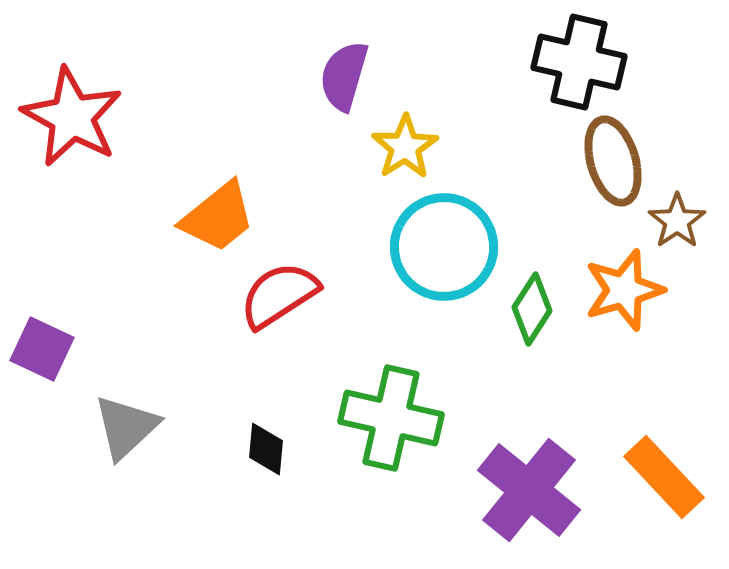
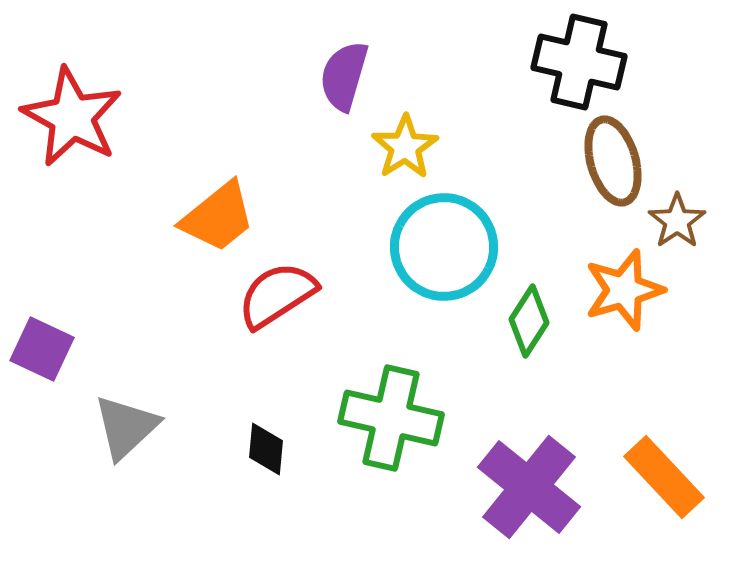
red semicircle: moved 2 px left
green diamond: moved 3 px left, 12 px down
purple cross: moved 3 px up
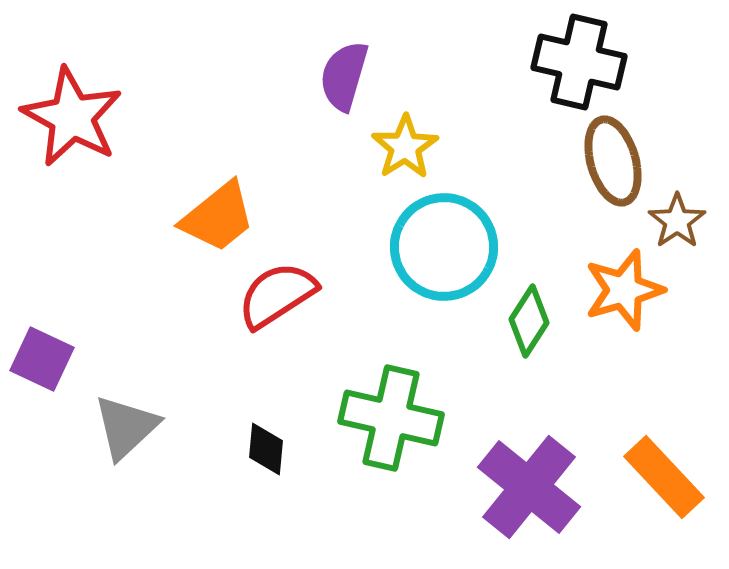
purple square: moved 10 px down
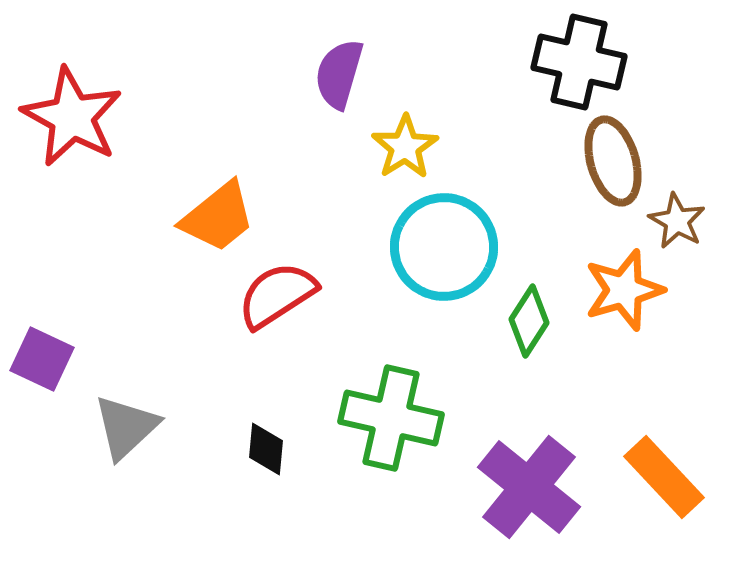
purple semicircle: moved 5 px left, 2 px up
brown star: rotated 8 degrees counterclockwise
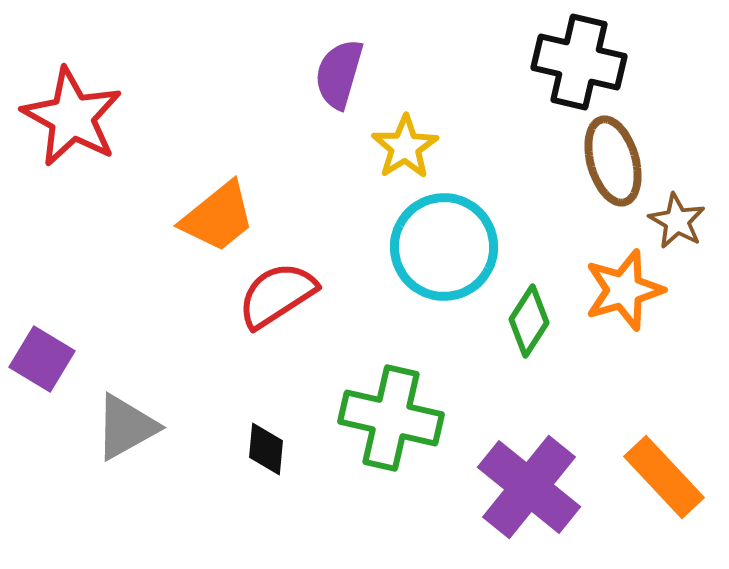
purple square: rotated 6 degrees clockwise
gray triangle: rotated 14 degrees clockwise
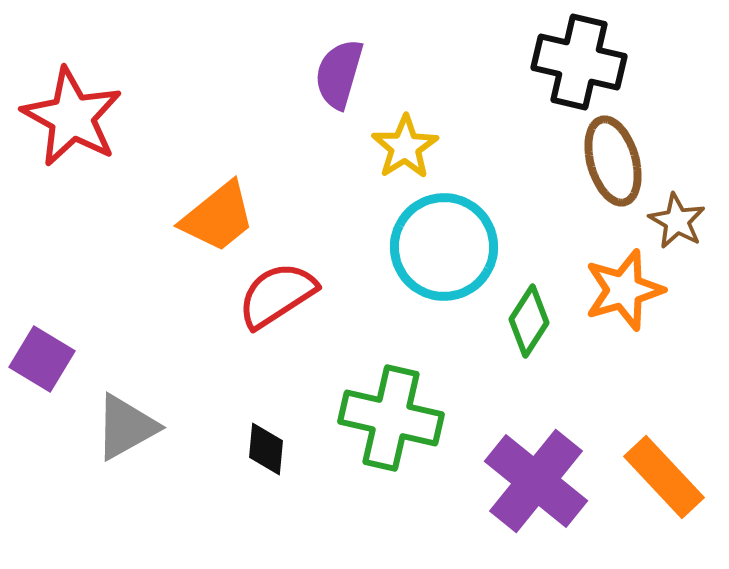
purple cross: moved 7 px right, 6 px up
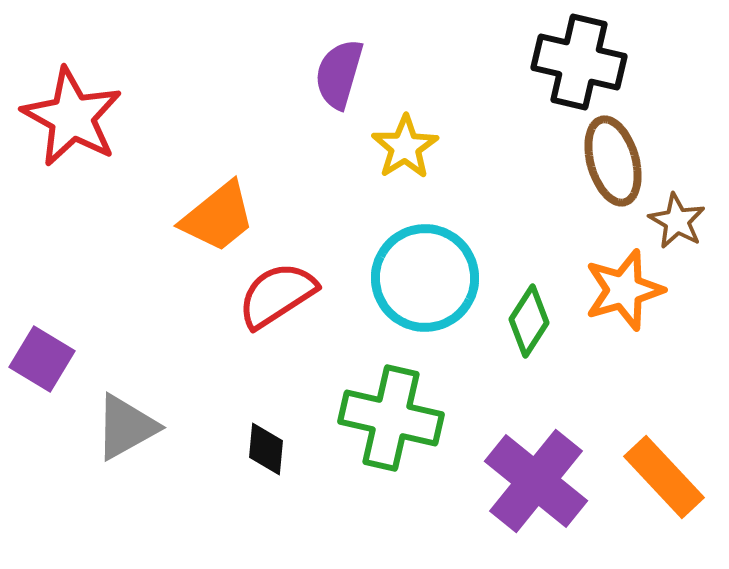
cyan circle: moved 19 px left, 31 px down
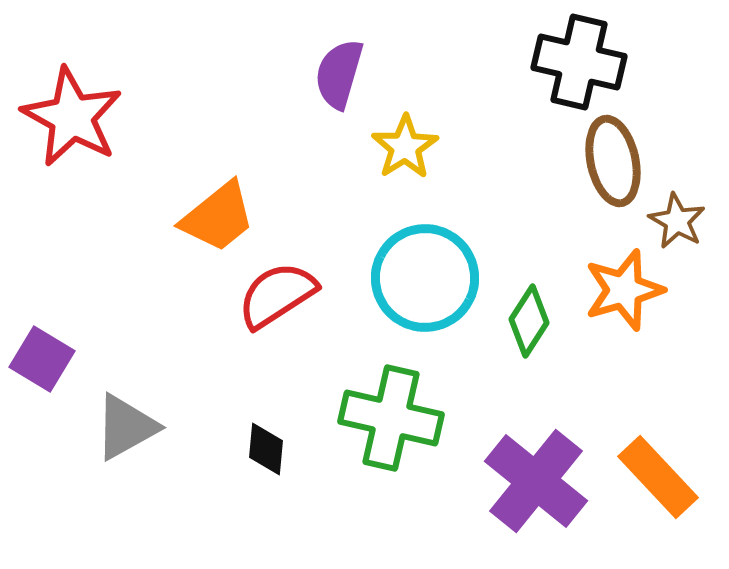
brown ellipse: rotated 4 degrees clockwise
orange rectangle: moved 6 px left
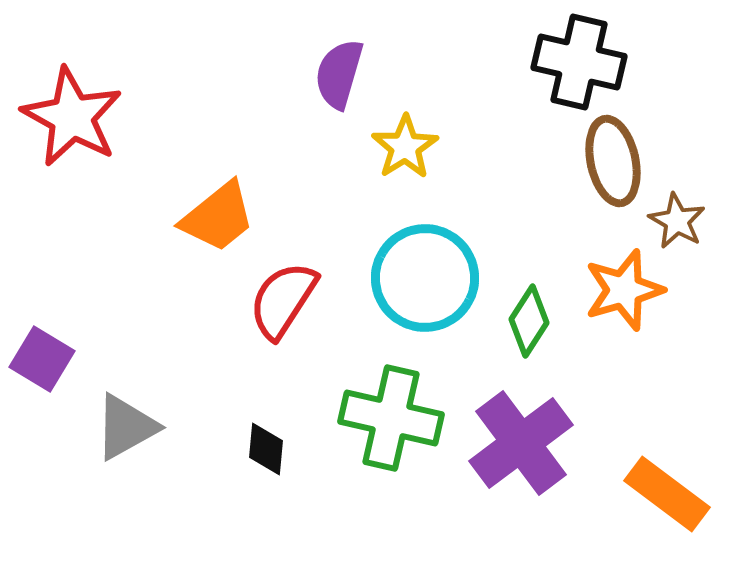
red semicircle: moved 6 px right, 5 px down; rotated 24 degrees counterclockwise
orange rectangle: moved 9 px right, 17 px down; rotated 10 degrees counterclockwise
purple cross: moved 15 px left, 38 px up; rotated 14 degrees clockwise
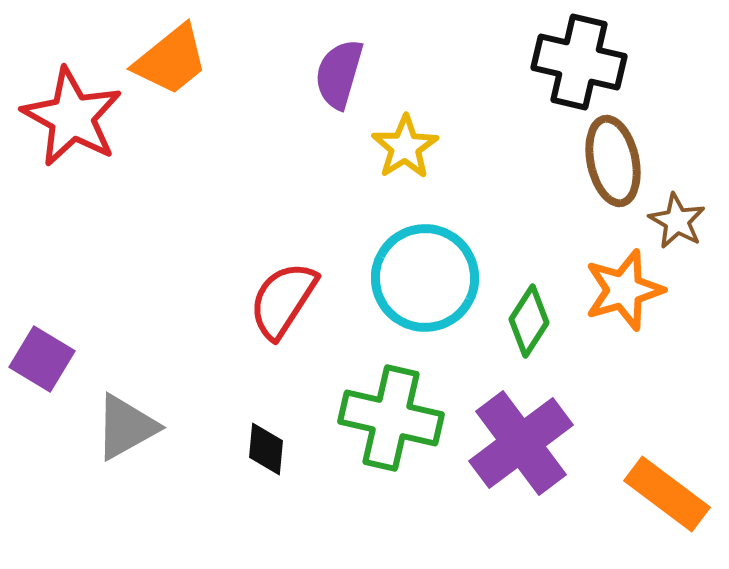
orange trapezoid: moved 47 px left, 157 px up
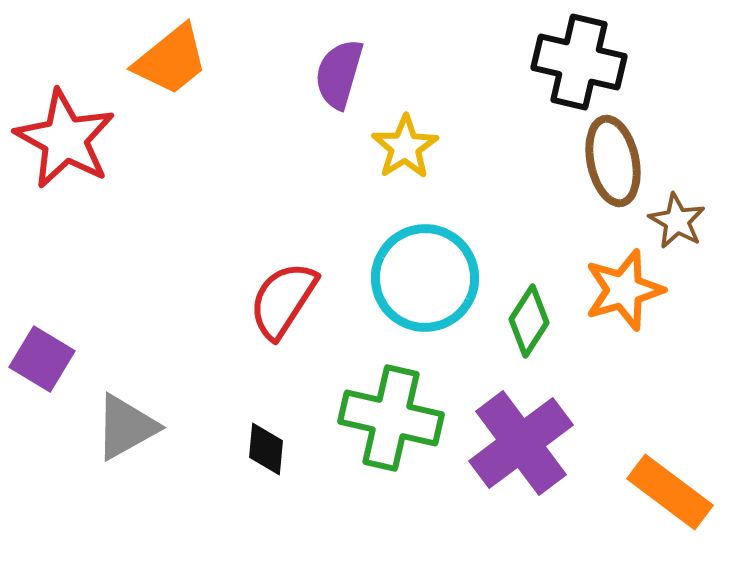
red star: moved 7 px left, 22 px down
orange rectangle: moved 3 px right, 2 px up
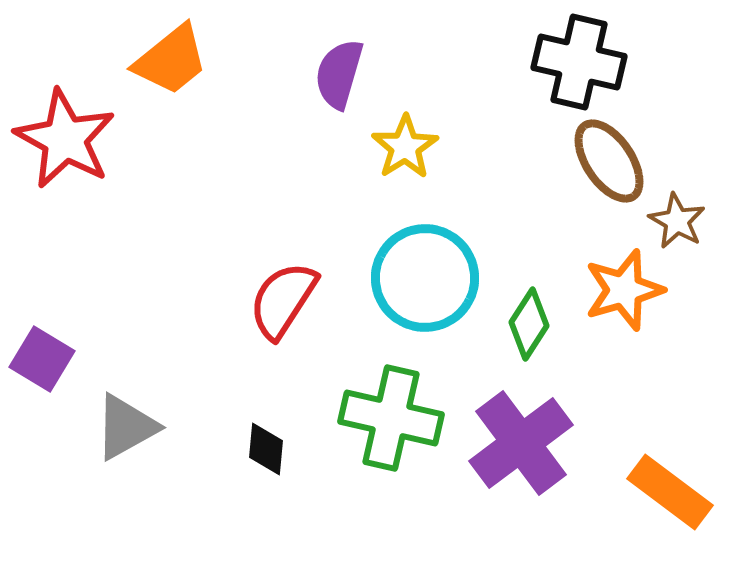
brown ellipse: moved 4 px left; rotated 22 degrees counterclockwise
green diamond: moved 3 px down
